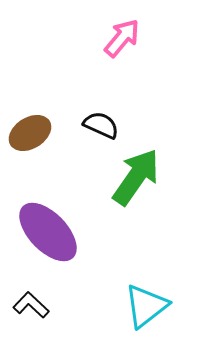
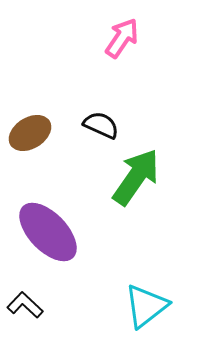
pink arrow: rotated 6 degrees counterclockwise
black L-shape: moved 6 px left
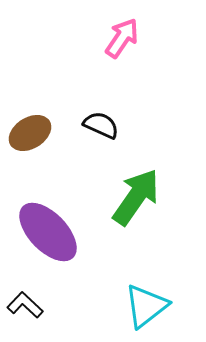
green arrow: moved 20 px down
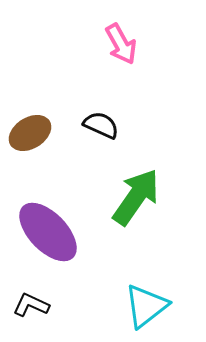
pink arrow: moved 1 px left, 6 px down; rotated 117 degrees clockwise
black L-shape: moved 6 px right; rotated 18 degrees counterclockwise
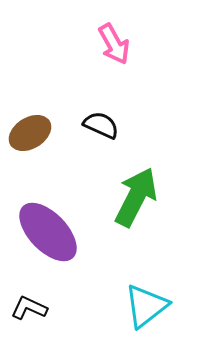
pink arrow: moved 7 px left
green arrow: rotated 8 degrees counterclockwise
black L-shape: moved 2 px left, 3 px down
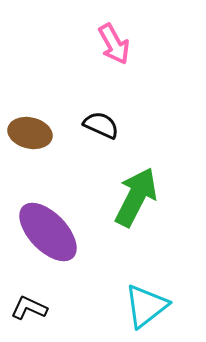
brown ellipse: rotated 45 degrees clockwise
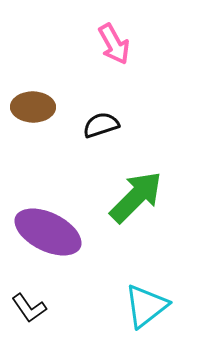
black semicircle: rotated 42 degrees counterclockwise
brown ellipse: moved 3 px right, 26 px up; rotated 12 degrees counterclockwise
green arrow: rotated 18 degrees clockwise
purple ellipse: rotated 20 degrees counterclockwise
black L-shape: rotated 150 degrees counterclockwise
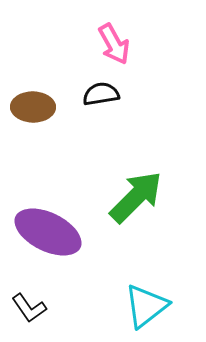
black semicircle: moved 31 px up; rotated 9 degrees clockwise
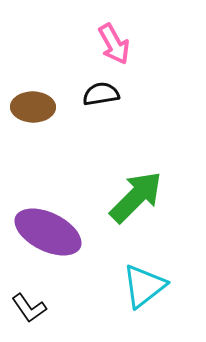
cyan triangle: moved 2 px left, 20 px up
